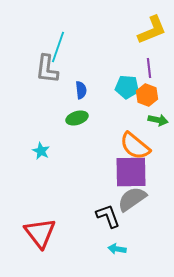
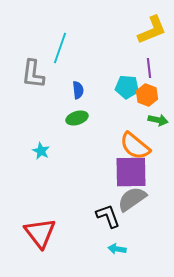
cyan line: moved 2 px right, 1 px down
gray L-shape: moved 14 px left, 5 px down
blue semicircle: moved 3 px left
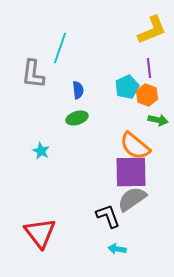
cyan pentagon: rotated 30 degrees counterclockwise
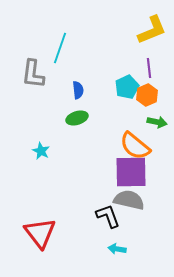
orange hexagon: rotated 15 degrees clockwise
green arrow: moved 1 px left, 2 px down
gray semicircle: moved 3 px left, 1 px down; rotated 48 degrees clockwise
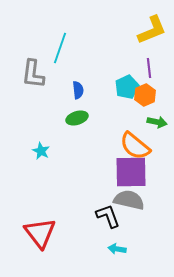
orange hexagon: moved 2 px left
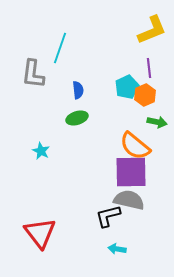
black L-shape: rotated 84 degrees counterclockwise
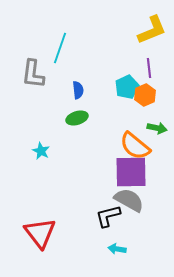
green arrow: moved 6 px down
gray semicircle: rotated 16 degrees clockwise
